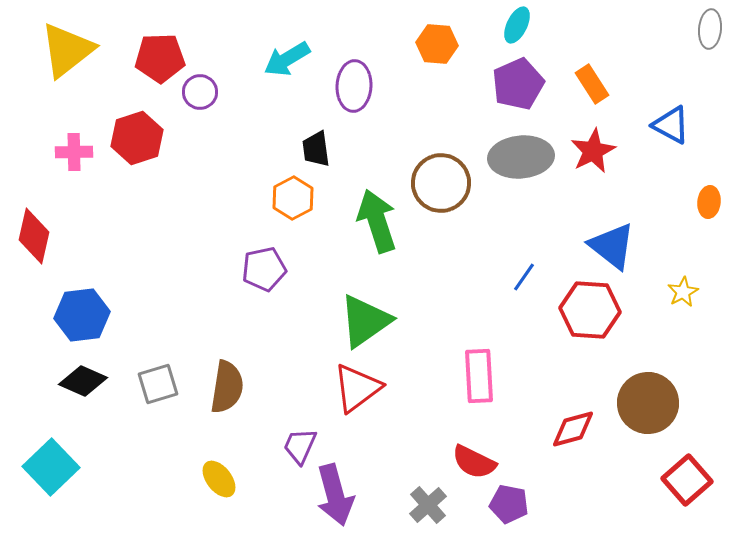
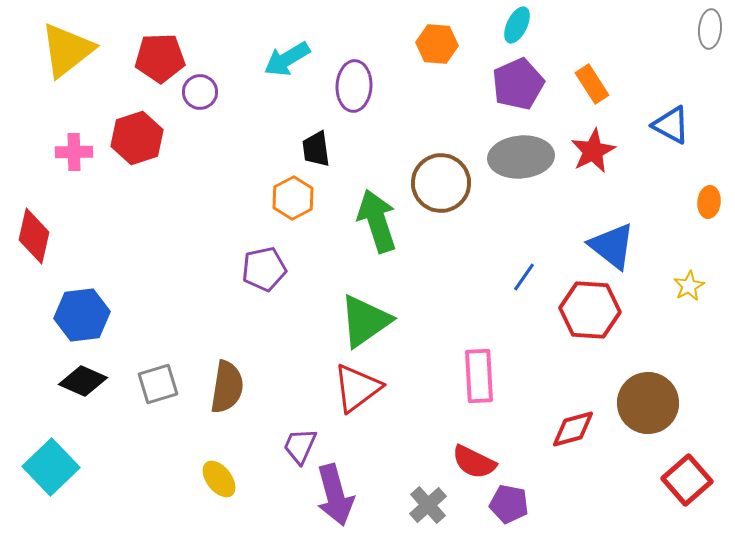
yellow star at (683, 292): moved 6 px right, 6 px up
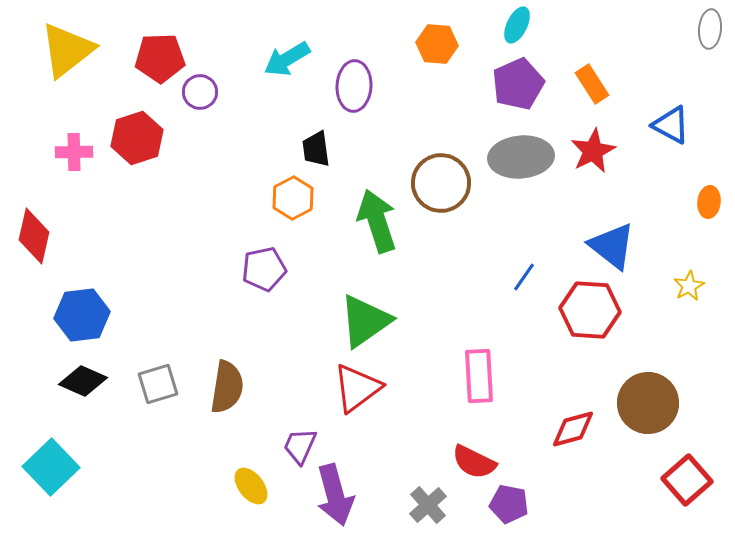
yellow ellipse at (219, 479): moved 32 px right, 7 px down
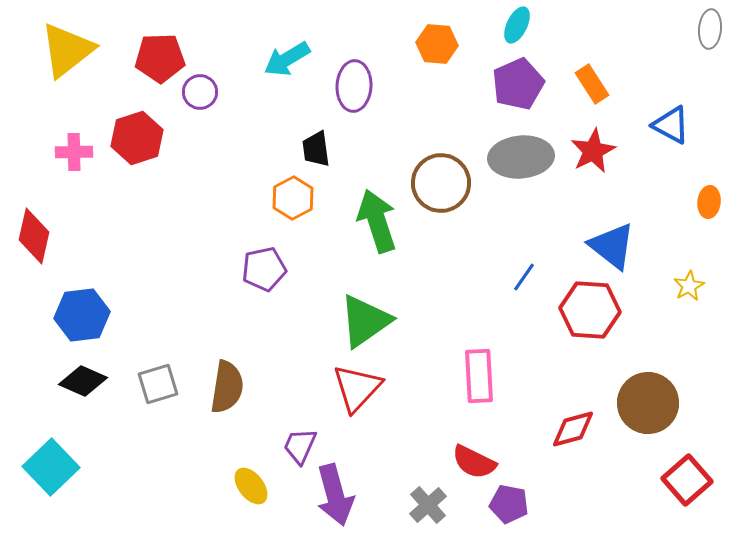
red triangle at (357, 388): rotated 10 degrees counterclockwise
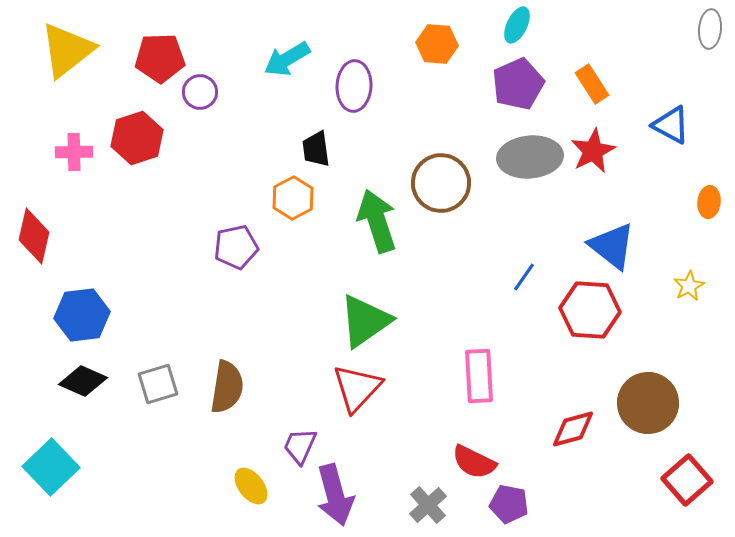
gray ellipse at (521, 157): moved 9 px right
purple pentagon at (264, 269): moved 28 px left, 22 px up
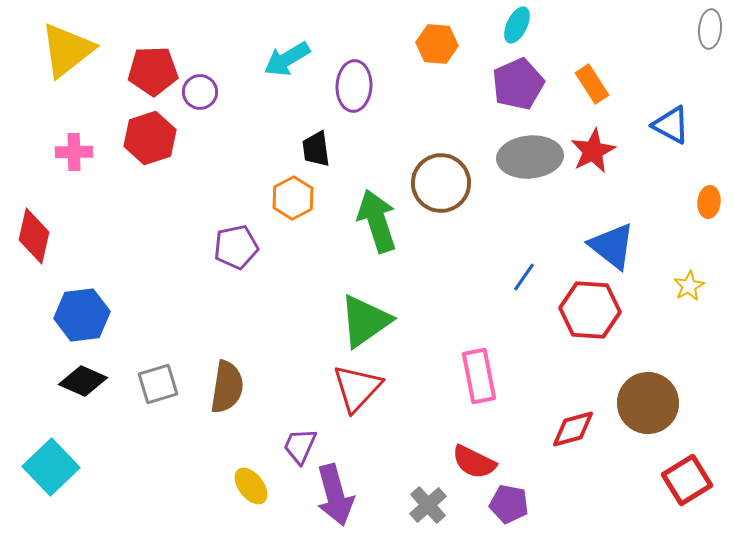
red pentagon at (160, 58): moved 7 px left, 13 px down
red hexagon at (137, 138): moved 13 px right
pink rectangle at (479, 376): rotated 8 degrees counterclockwise
red square at (687, 480): rotated 9 degrees clockwise
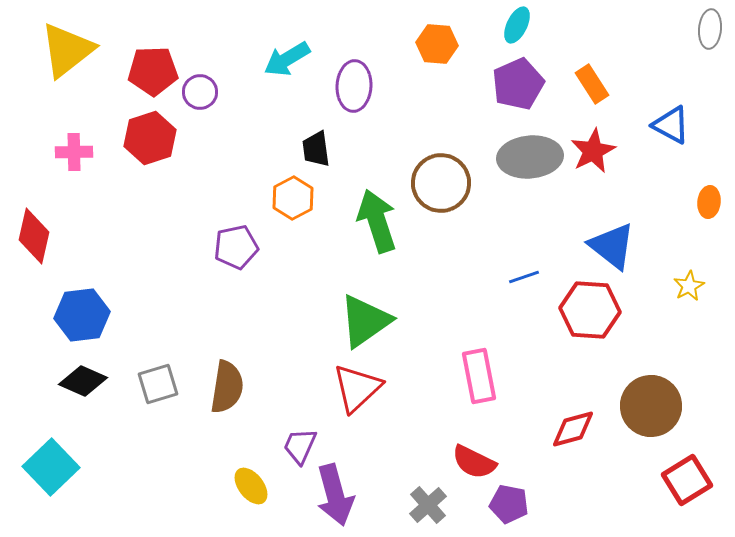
blue line at (524, 277): rotated 36 degrees clockwise
red triangle at (357, 388): rotated 4 degrees clockwise
brown circle at (648, 403): moved 3 px right, 3 px down
